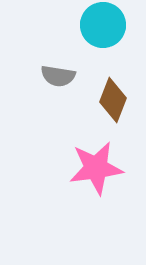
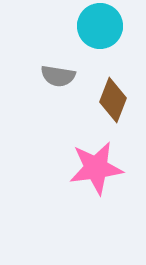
cyan circle: moved 3 px left, 1 px down
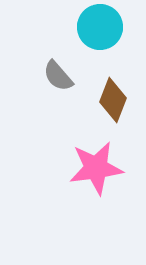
cyan circle: moved 1 px down
gray semicircle: rotated 40 degrees clockwise
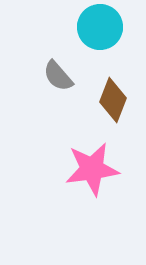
pink star: moved 4 px left, 1 px down
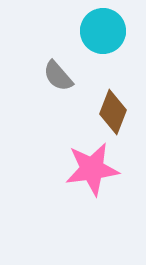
cyan circle: moved 3 px right, 4 px down
brown diamond: moved 12 px down
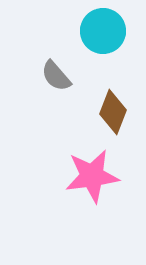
gray semicircle: moved 2 px left
pink star: moved 7 px down
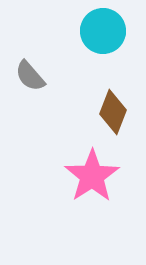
gray semicircle: moved 26 px left
pink star: rotated 26 degrees counterclockwise
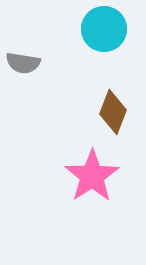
cyan circle: moved 1 px right, 2 px up
gray semicircle: moved 7 px left, 13 px up; rotated 40 degrees counterclockwise
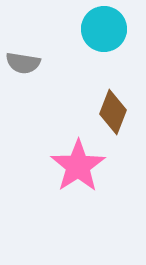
pink star: moved 14 px left, 10 px up
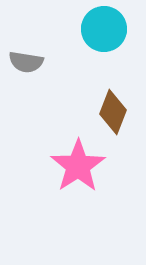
gray semicircle: moved 3 px right, 1 px up
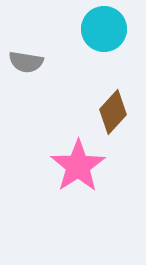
brown diamond: rotated 21 degrees clockwise
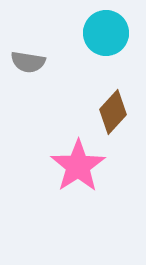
cyan circle: moved 2 px right, 4 px down
gray semicircle: moved 2 px right
